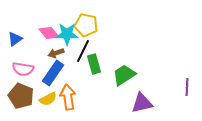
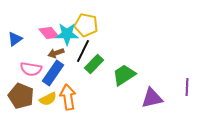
green rectangle: rotated 60 degrees clockwise
pink semicircle: moved 8 px right
purple triangle: moved 10 px right, 5 px up
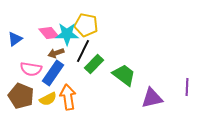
green trapezoid: rotated 70 degrees clockwise
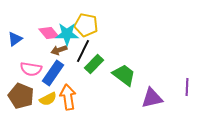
brown arrow: moved 3 px right, 3 px up
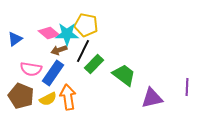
pink diamond: rotated 10 degrees counterclockwise
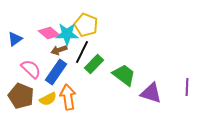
yellow pentagon: rotated 10 degrees clockwise
black line: moved 1 px left, 1 px down
pink semicircle: rotated 145 degrees counterclockwise
blue rectangle: moved 3 px right, 1 px up
purple triangle: moved 1 px left, 5 px up; rotated 30 degrees clockwise
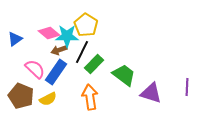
yellow pentagon: rotated 10 degrees clockwise
cyan star: moved 2 px down
pink semicircle: moved 4 px right
orange arrow: moved 22 px right
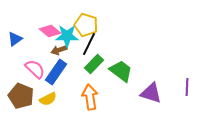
yellow pentagon: rotated 15 degrees counterclockwise
pink diamond: moved 1 px right, 2 px up
black line: moved 7 px right, 8 px up
green trapezoid: moved 3 px left, 4 px up
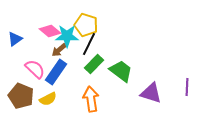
brown arrow: rotated 21 degrees counterclockwise
orange arrow: moved 1 px right, 2 px down
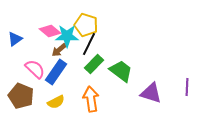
yellow semicircle: moved 8 px right, 3 px down
